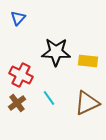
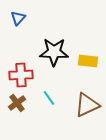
black star: moved 2 px left
red cross: rotated 30 degrees counterclockwise
brown triangle: moved 2 px down
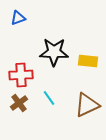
blue triangle: rotated 28 degrees clockwise
brown cross: moved 2 px right
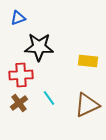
black star: moved 15 px left, 5 px up
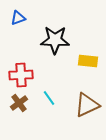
black star: moved 16 px right, 7 px up
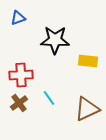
brown triangle: moved 4 px down
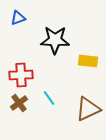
brown triangle: moved 1 px right
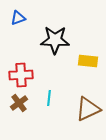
cyan line: rotated 42 degrees clockwise
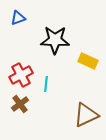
yellow rectangle: rotated 18 degrees clockwise
red cross: rotated 25 degrees counterclockwise
cyan line: moved 3 px left, 14 px up
brown cross: moved 1 px right, 1 px down
brown triangle: moved 2 px left, 6 px down
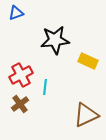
blue triangle: moved 2 px left, 5 px up
black star: rotated 8 degrees counterclockwise
cyan line: moved 1 px left, 3 px down
